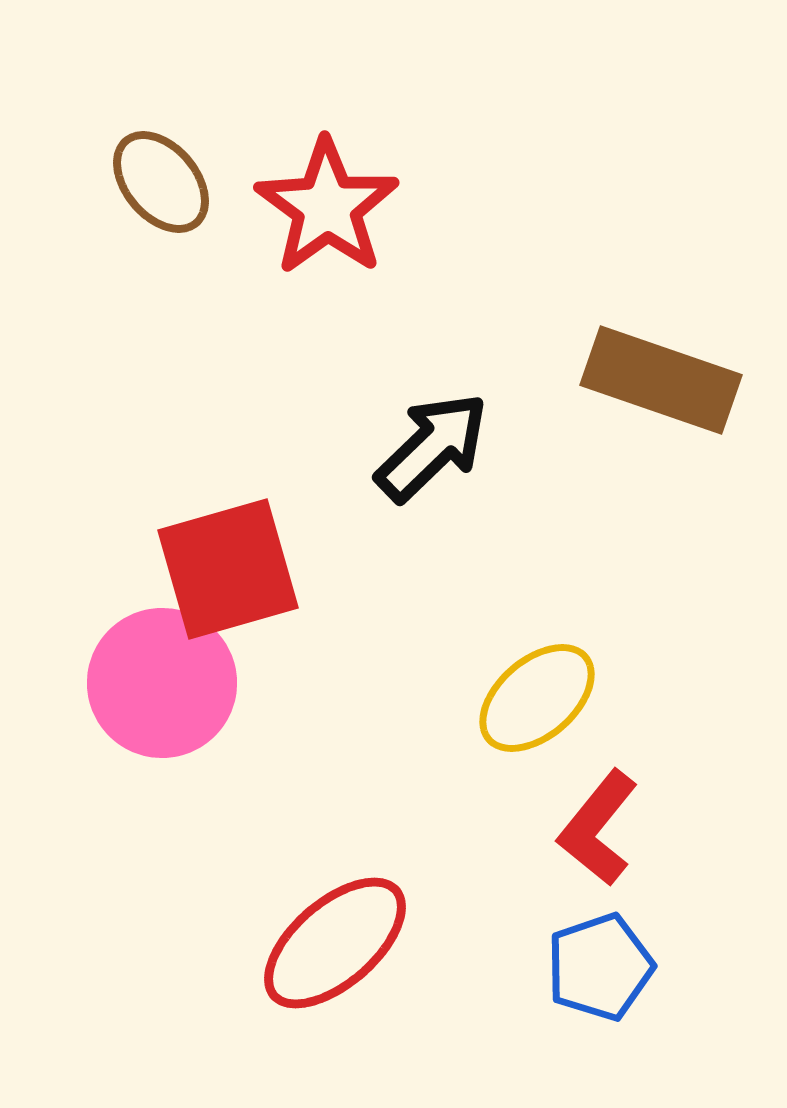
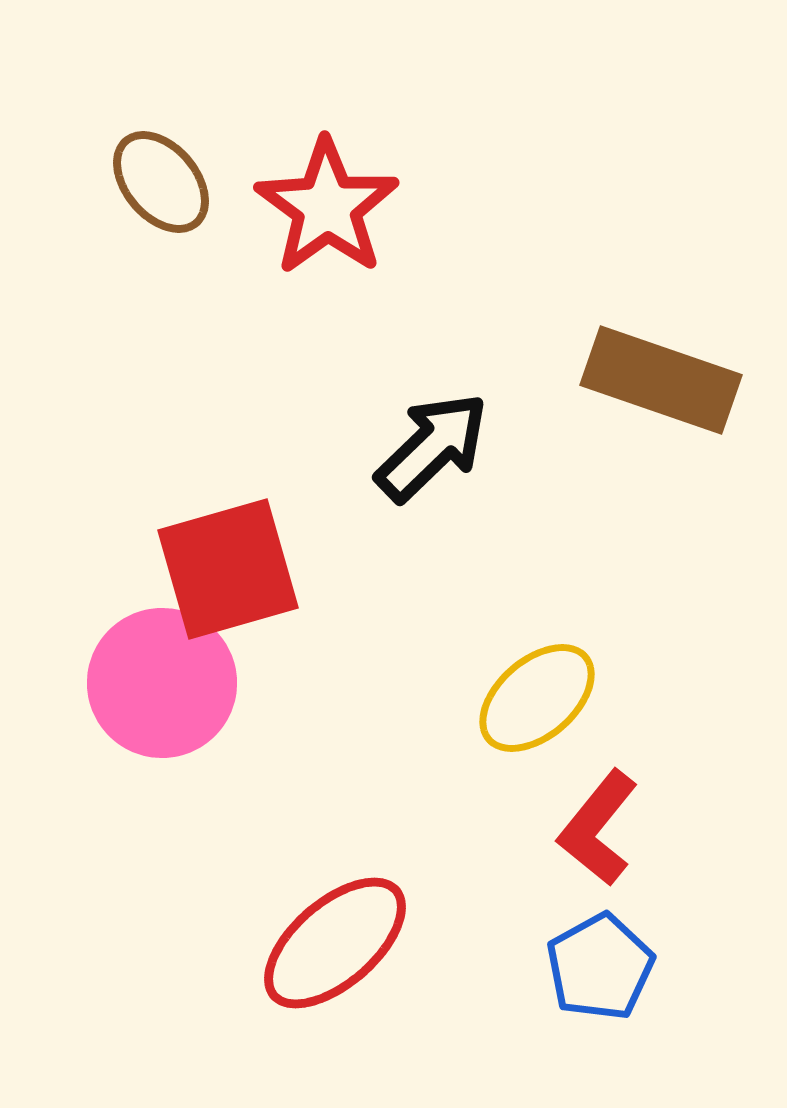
blue pentagon: rotated 10 degrees counterclockwise
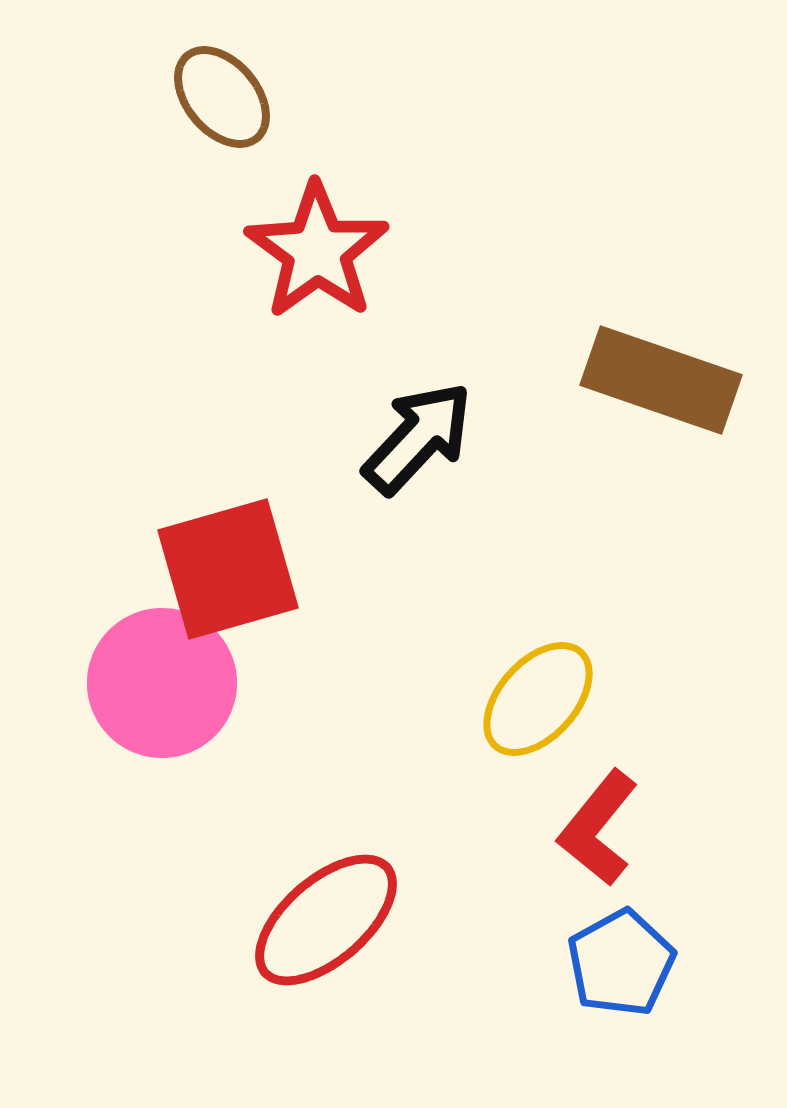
brown ellipse: moved 61 px right, 85 px up
red star: moved 10 px left, 44 px down
black arrow: moved 14 px left, 9 px up; rotated 3 degrees counterclockwise
yellow ellipse: moved 1 px right, 1 px down; rotated 7 degrees counterclockwise
red ellipse: moved 9 px left, 23 px up
blue pentagon: moved 21 px right, 4 px up
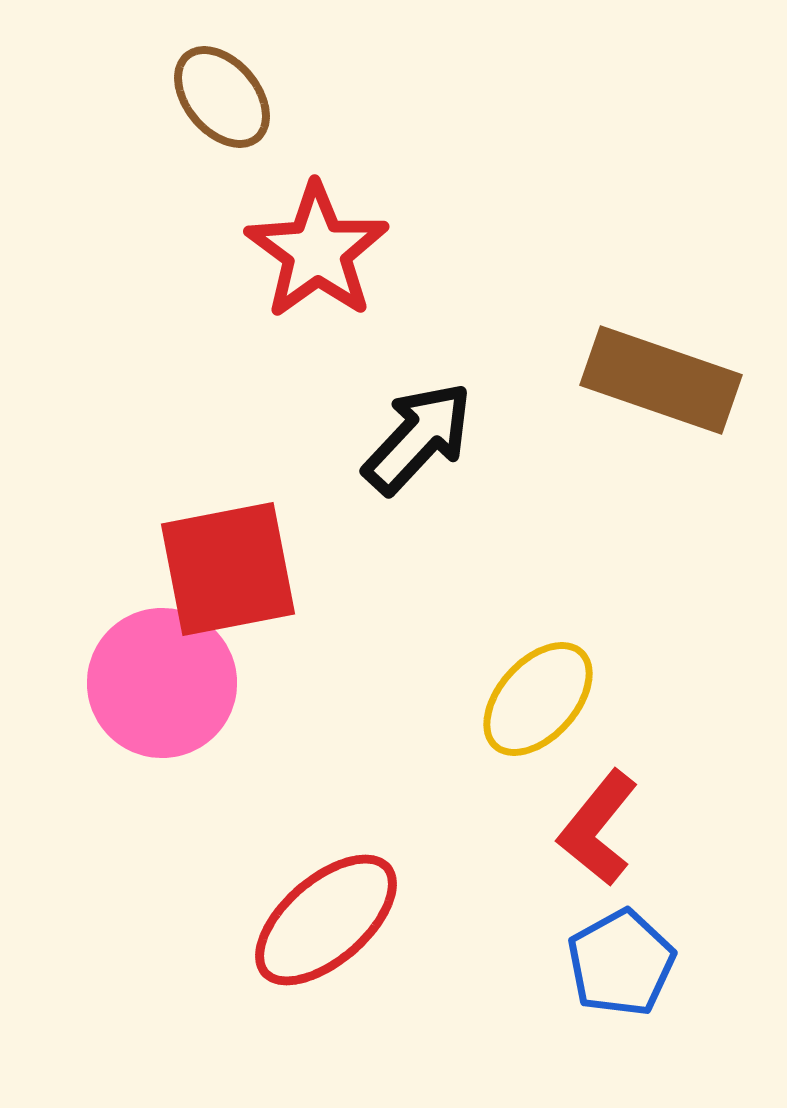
red square: rotated 5 degrees clockwise
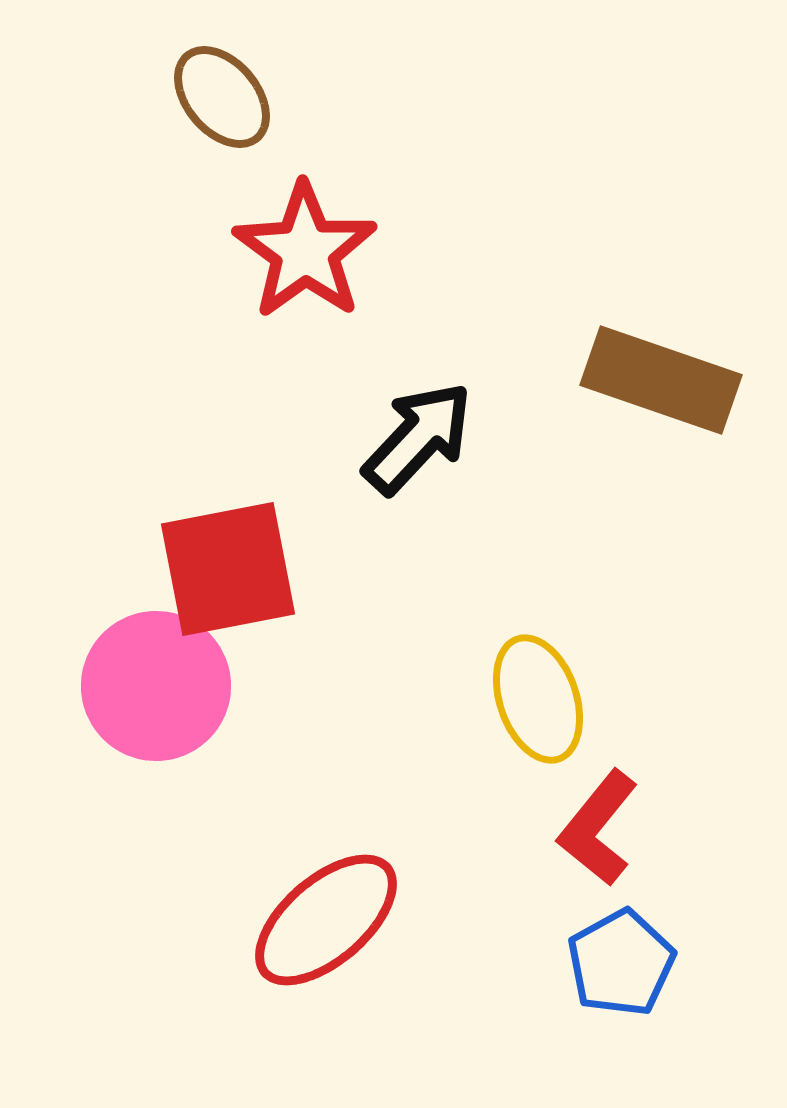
red star: moved 12 px left
pink circle: moved 6 px left, 3 px down
yellow ellipse: rotated 61 degrees counterclockwise
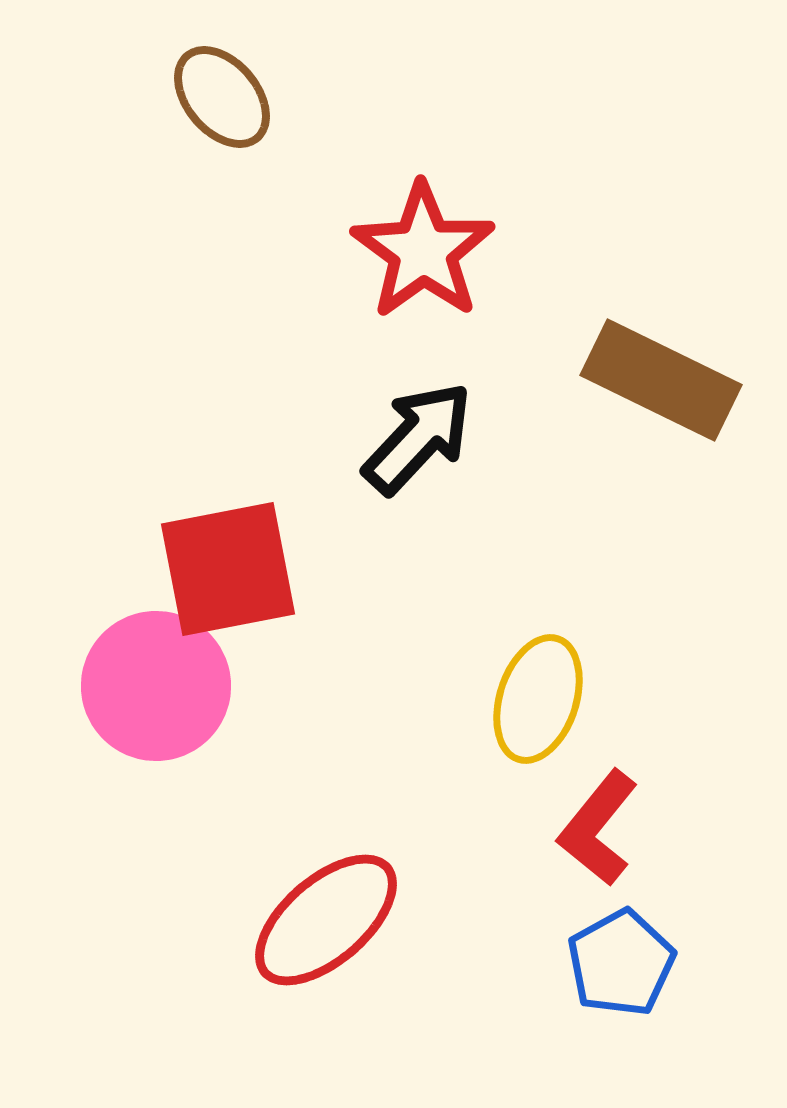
red star: moved 118 px right
brown rectangle: rotated 7 degrees clockwise
yellow ellipse: rotated 37 degrees clockwise
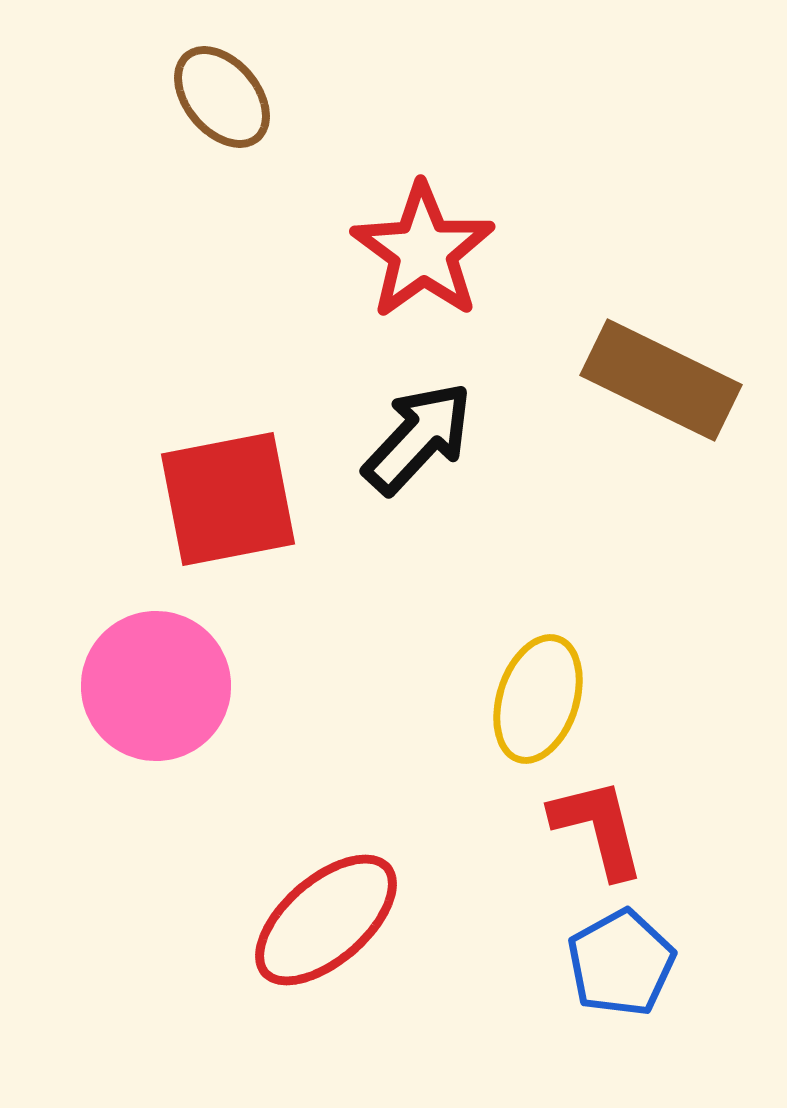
red square: moved 70 px up
red L-shape: rotated 127 degrees clockwise
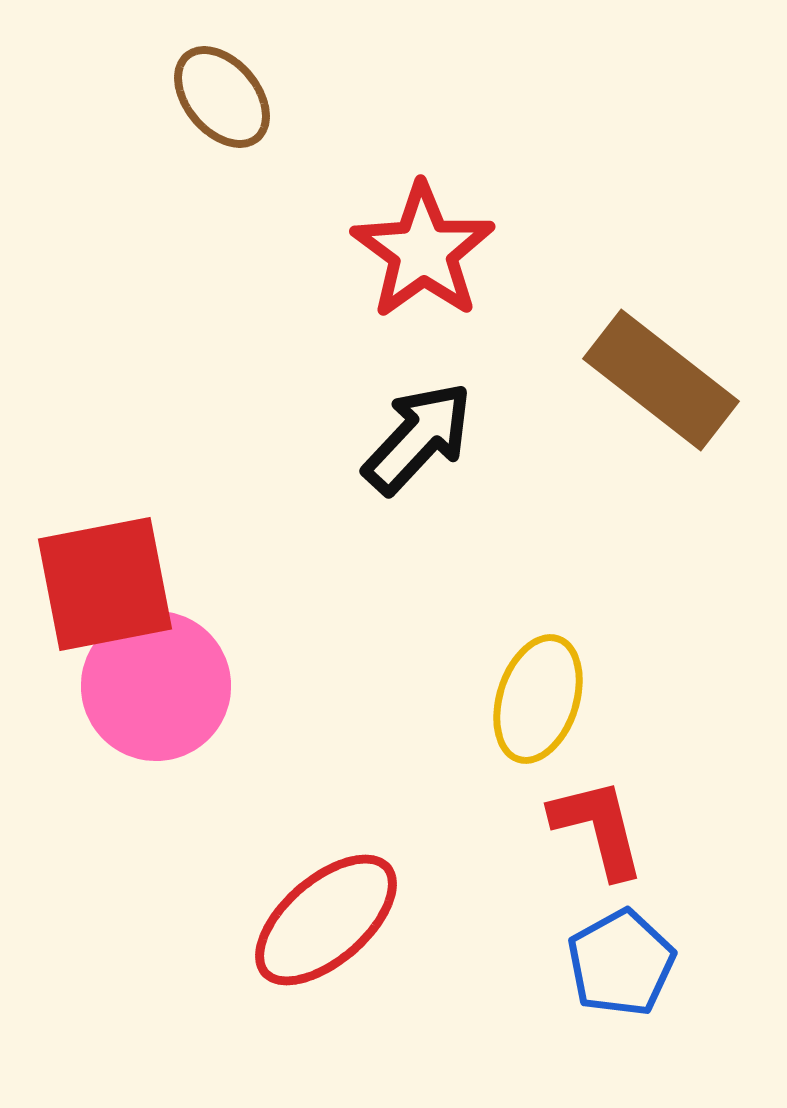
brown rectangle: rotated 12 degrees clockwise
red square: moved 123 px left, 85 px down
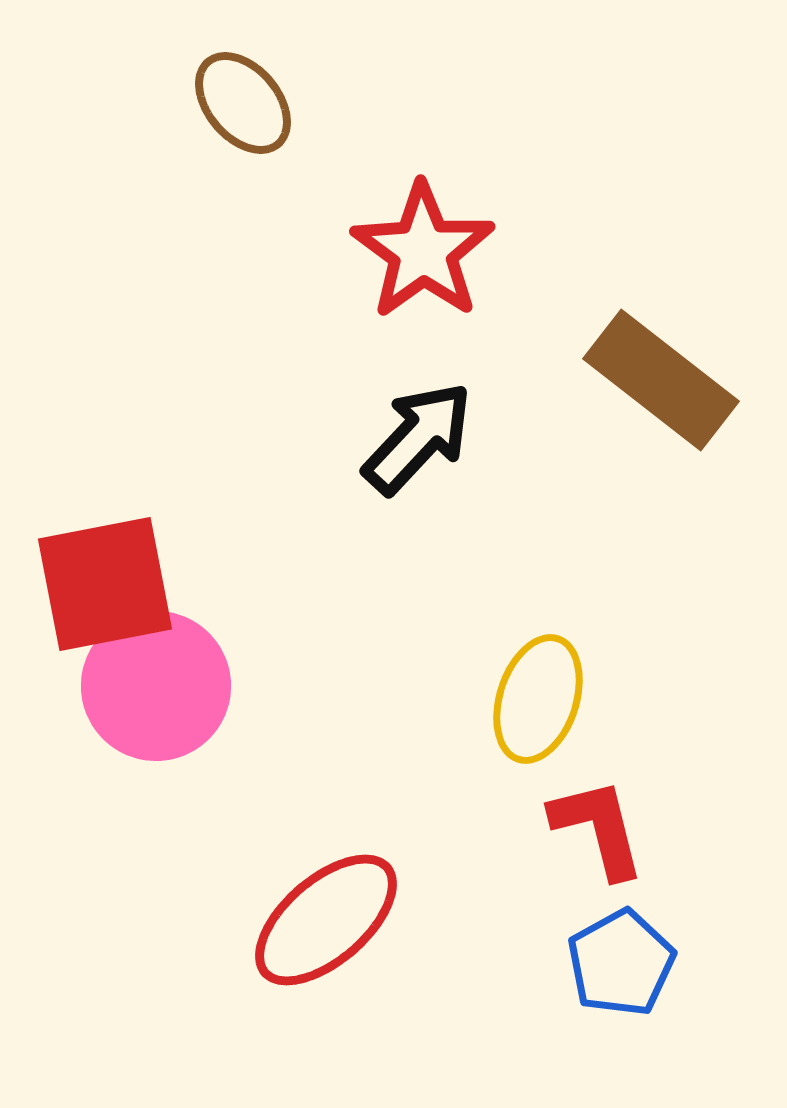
brown ellipse: moved 21 px right, 6 px down
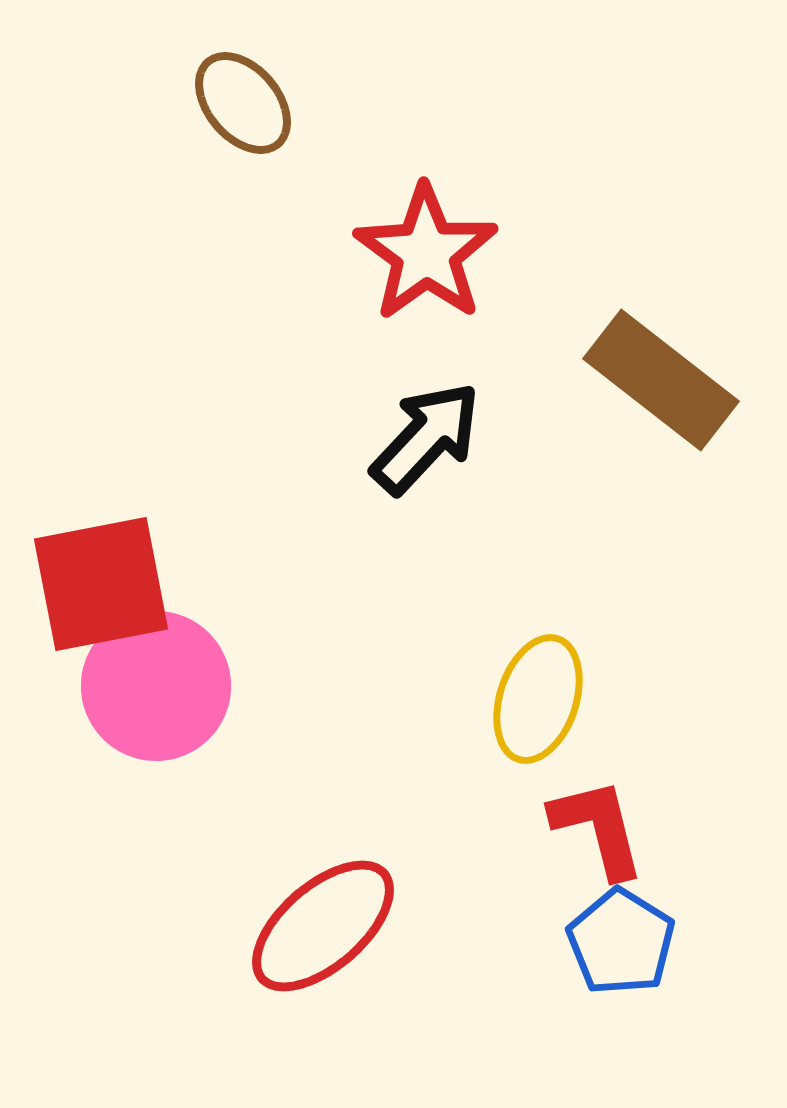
red star: moved 3 px right, 2 px down
black arrow: moved 8 px right
red square: moved 4 px left
red ellipse: moved 3 px left, 6 px down
blue pentagon: moved 21 px up; rotated 11 degrees counterclockwise
